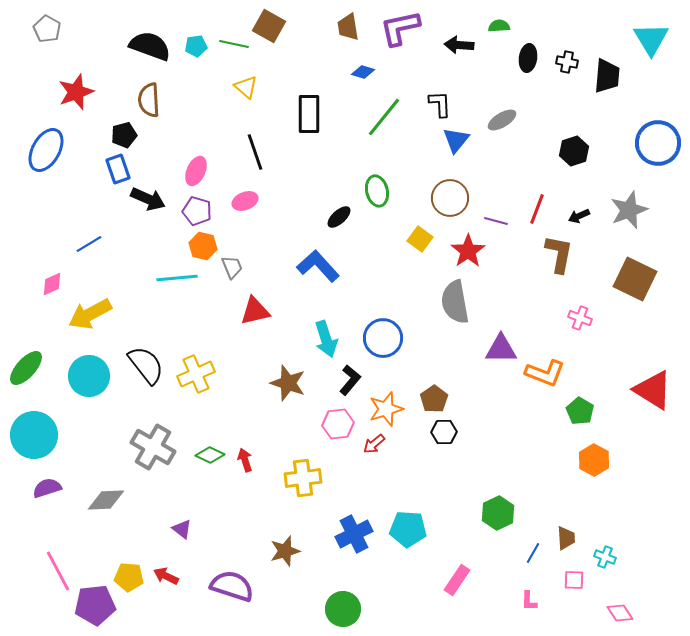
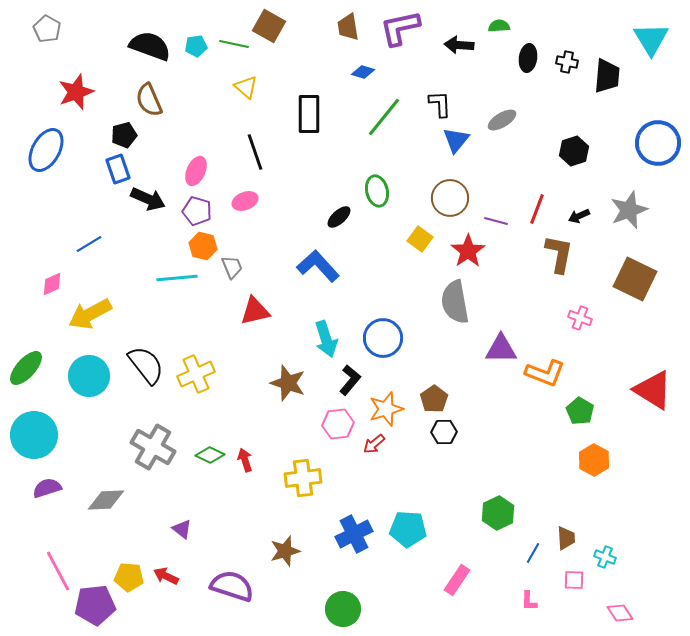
brown semicircle at (149, 100): rotated 20 degrees counterclockwise
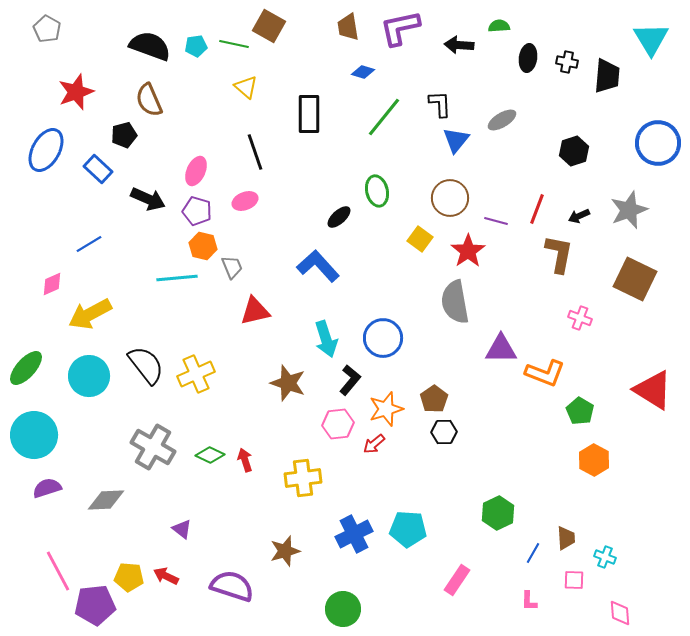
blue rectangle at (118, 169): moved 20 px left; rotated 28 degrees counterclockwise
pink diamond at (620, 613): rotated 28 degrees clockwise
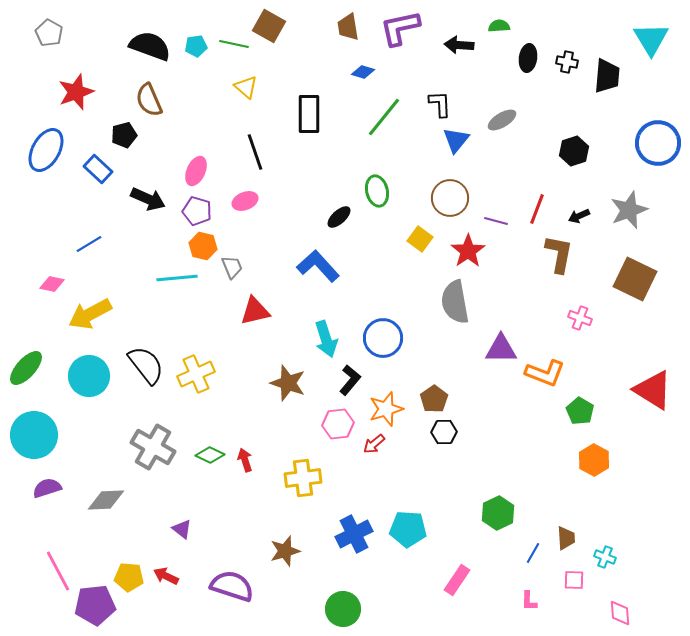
gray pentagon at (47, 29): moved 2 px right, 4 px down
pink diamond at (52, 284): rotated 35 degrees clockwise
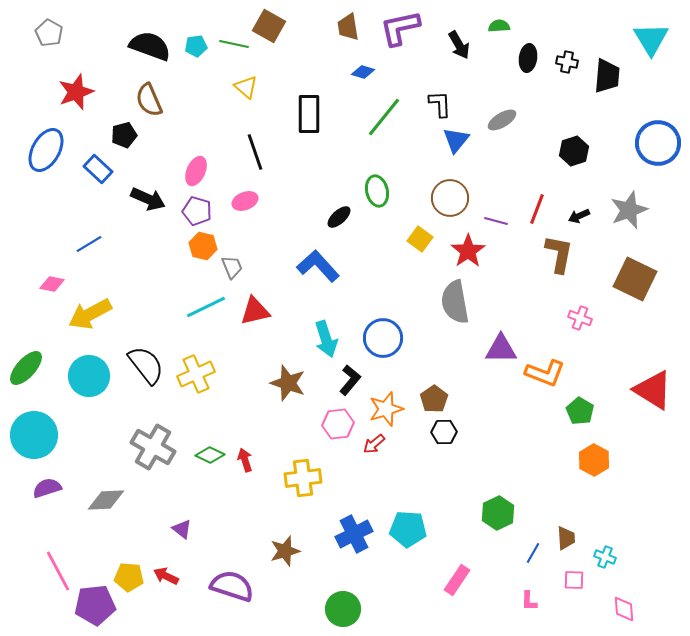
black arrow at (459, 45): rotated 124 degrees counterclockwise
cyan line at (177, 278): moved 29 px right, 29 px down; rotated 21 degrees counterclockwise
pink diamond at (620, 613): moved 4 px right, 4 px up
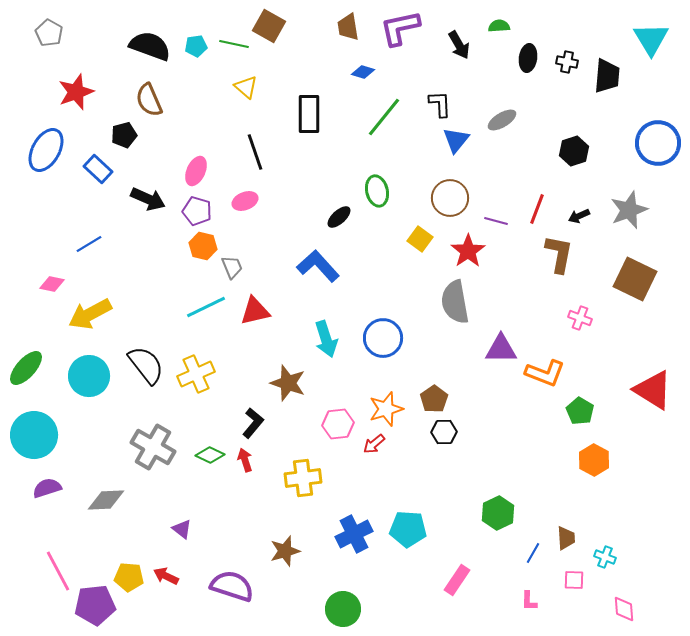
black L-shape at (350, 380): moved 97 px left, 43 px down
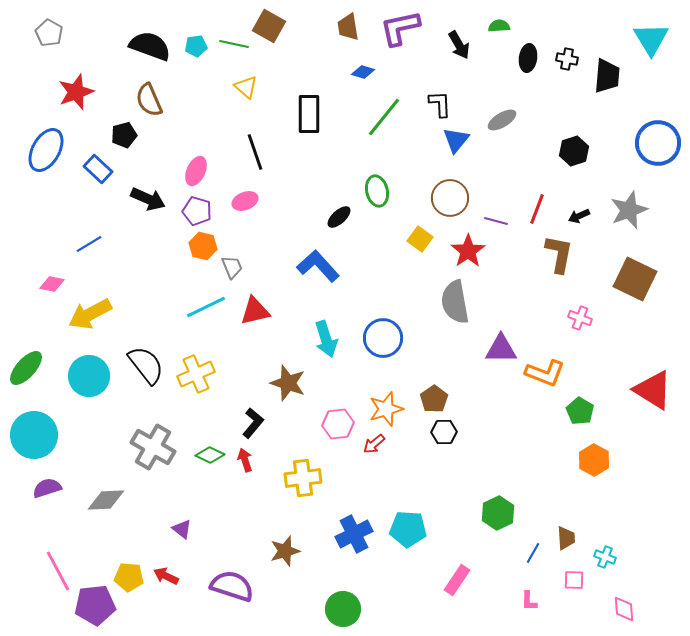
black cross at (567, 62): moved 3 px up
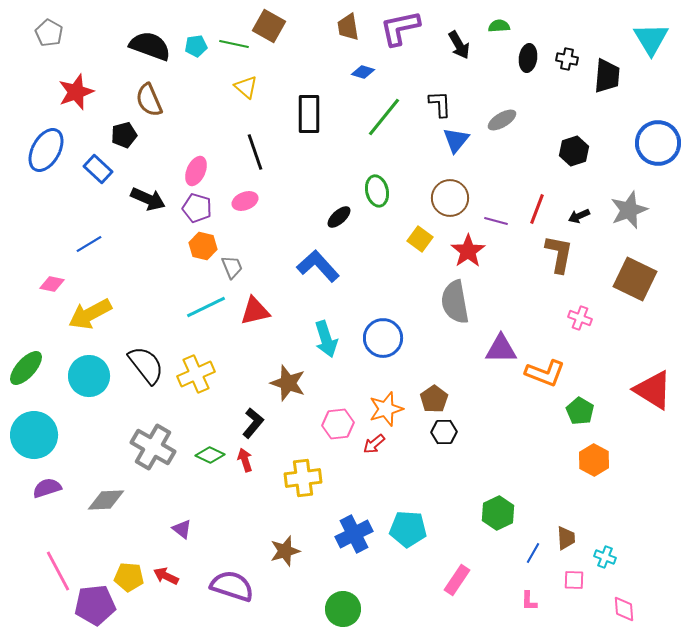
purple pentagon at (197, 211): moved 3 px up
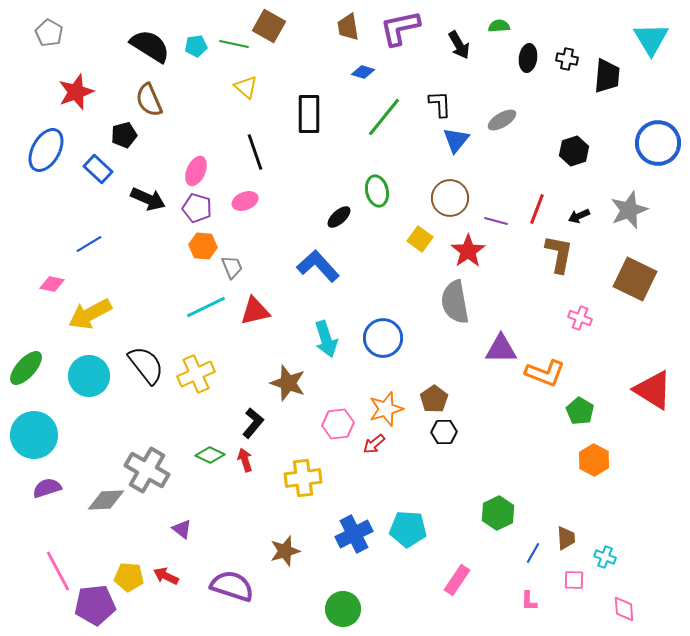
black semicircle at (150, 46): rotated 12 degrees clockwise
orange hexagon at (203, 246): rotated 8 degrees counterclockwise
gray cross at (153, 447): moved 6 px left, 23 px down
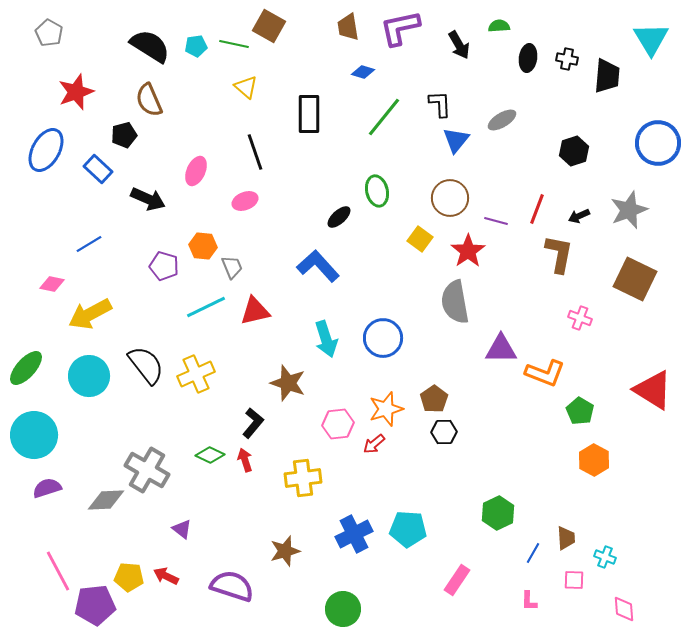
purple pentagon at (197, 208): moved 33 px left, 58 px down
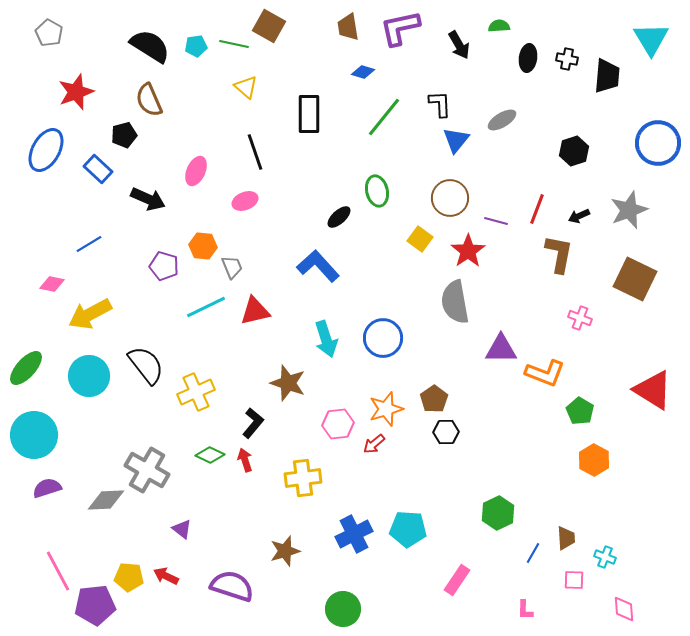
yellow cross at (196, 374): moved 18 px down
black hexagon at (444, 432): moved 2 px right
pink L-shape at (529, 601): moved 4 px left, 9 px down
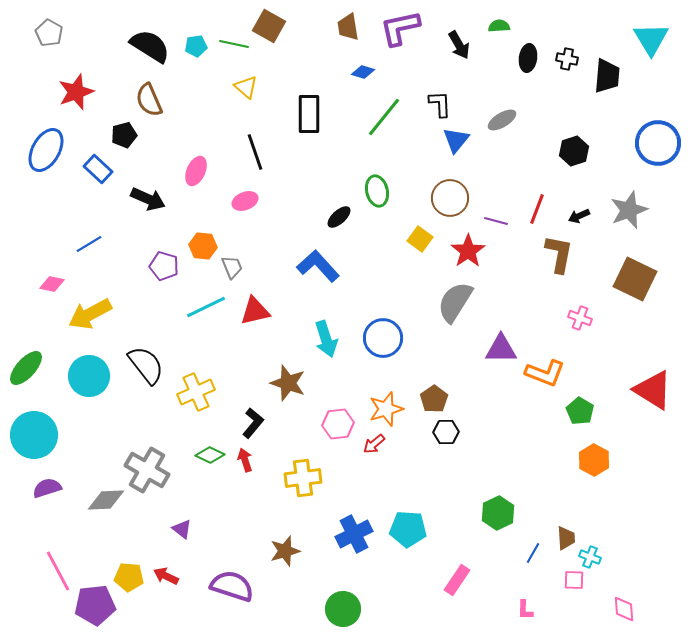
gray semicircle at (455, 302): rotated 42 degrees clockwise
cyan cross at (605, 557): moved 15 px left
